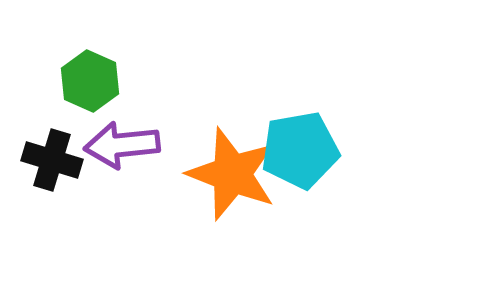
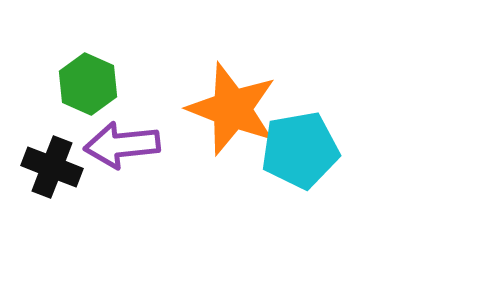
green hexagon: moved 2 px left, 3 px down
black cross: moved 7 px down; rotated 4 degrees clockwise
orange star: moved 65 px up
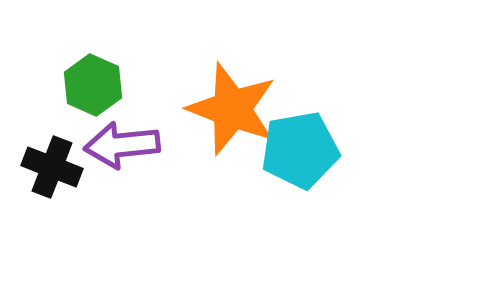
green hexagon: moved 5 px right, 1 px down
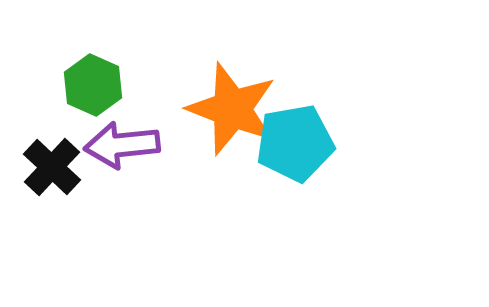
cyan pentagon: moved 5 px left, 7 px up
black cross: rotated 22 degrees clockwise
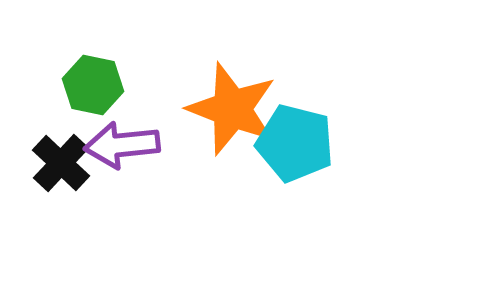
green hexagon: rotated 12 degrees counterclockwise
cyan pentagon: rotated 24 degrees clockwise
black cross: moved 9 px right, 4 px up
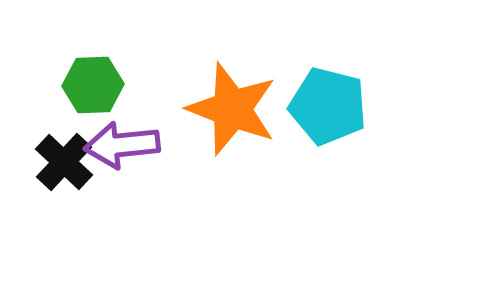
green hexagon: rotated 14 degrees counterclockwise
cyan pentagon: moved 33 px right, 37 px up
black cross: moved 3 px right, 1 px up
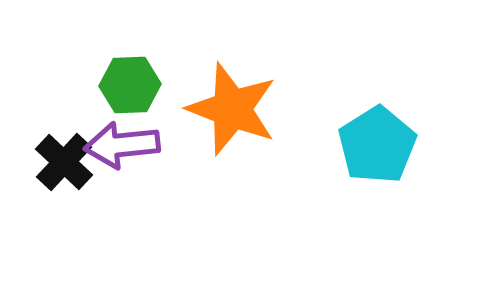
green hexagon: moved 37 px right
cyan pentagon: moved 49 px right, 39 px down; rotated 26 degrees clockwise
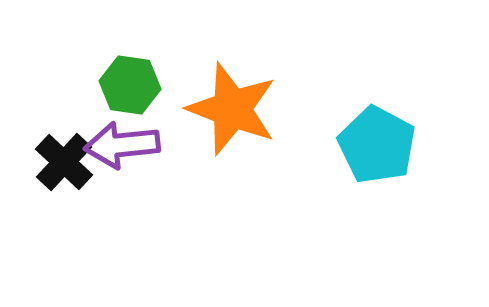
green hexagon: rotated 10 degrees clockwise
cyan pentagon: rotated 12 degrees counterclockwise
